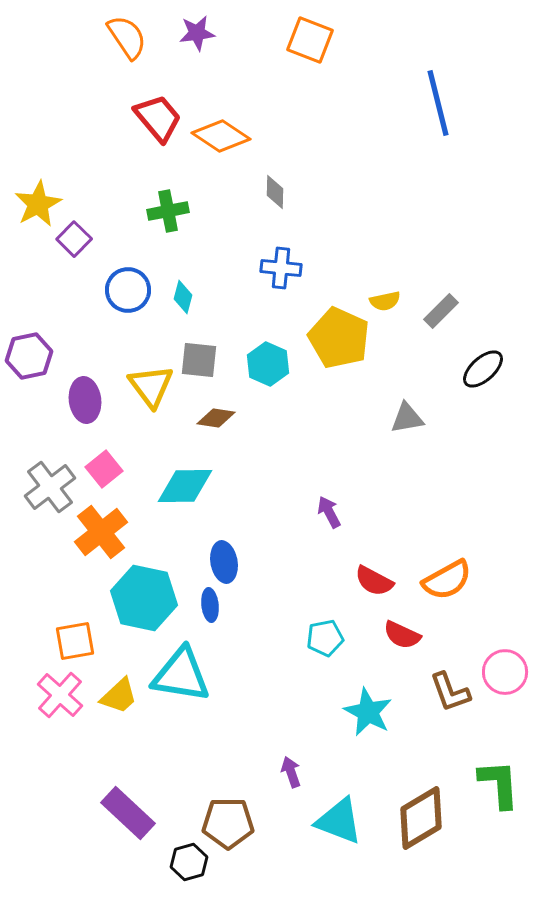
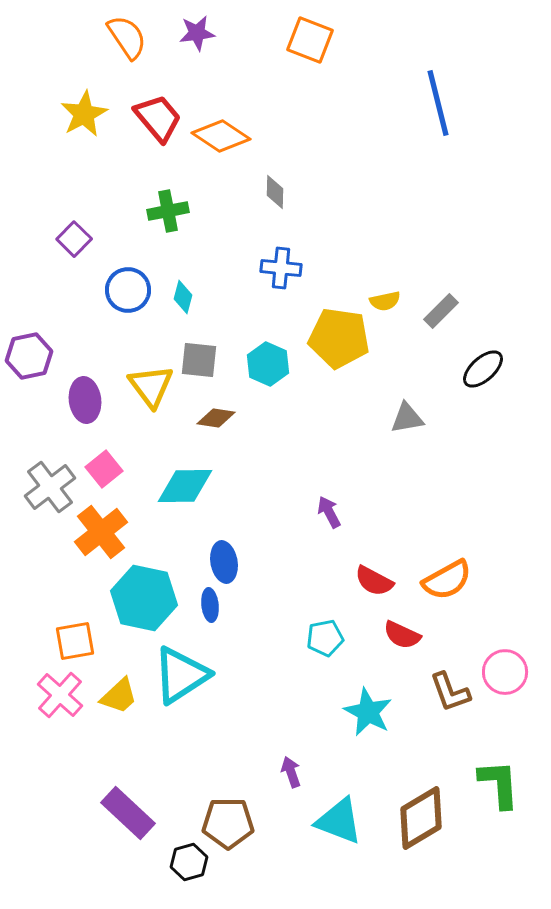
yellow star at (38, 204): moved 46 px right, 90 px up
yellow pentagon at (339, 338): rotated 16 degrees counterclockwise
cyan triangle at (181, 675): rotated 42 degrees counterclockwise
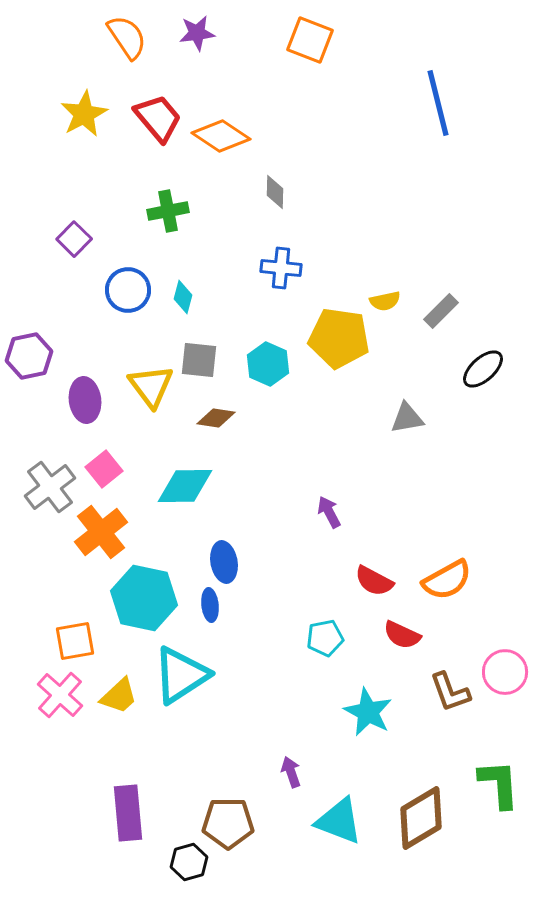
purple rectangle at (128, 813): rotated 42 degrees clockwise
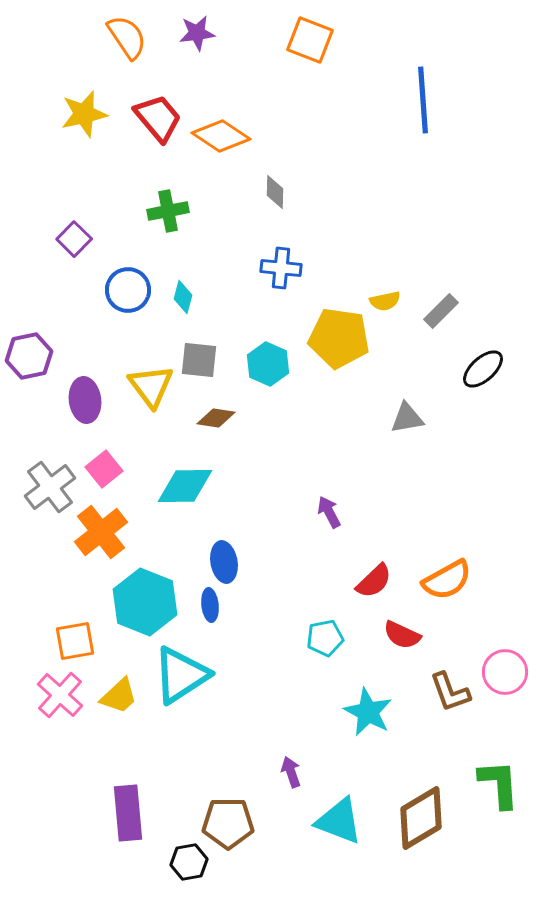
blue line at (438, 103): moved 15 px left, 3 px up; rotated 10 degrees clockwise
yellow star at (84, 114): rotated 15 degrees clockwise
red semicircle at (374, 581): rotated 72 degrees counterclockwise
cyan hexagon at (144, 598): moved 1 px right, 4 px down; rotated 10 degrees clockwise
black hexagon at (189, 862): rotated 6 degrees clockwise
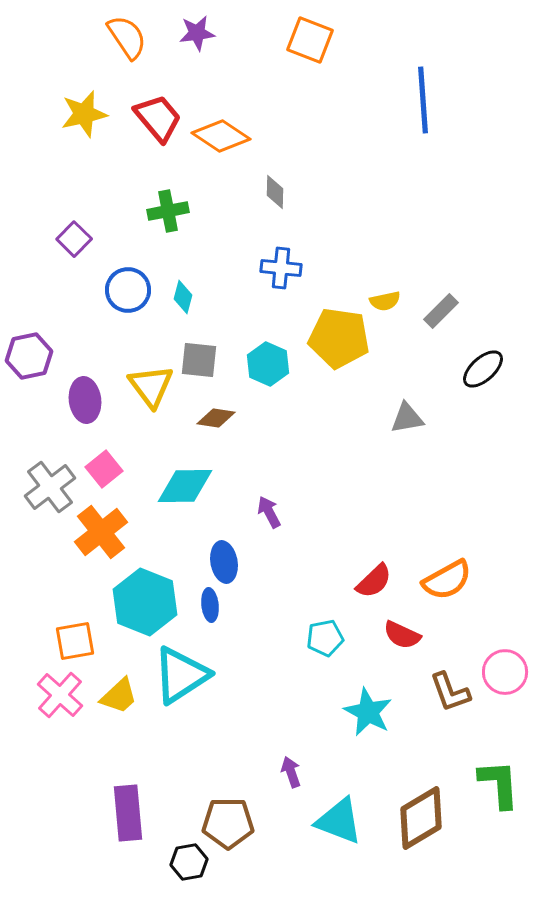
purple arrow at (329, 512): moved 60 px left
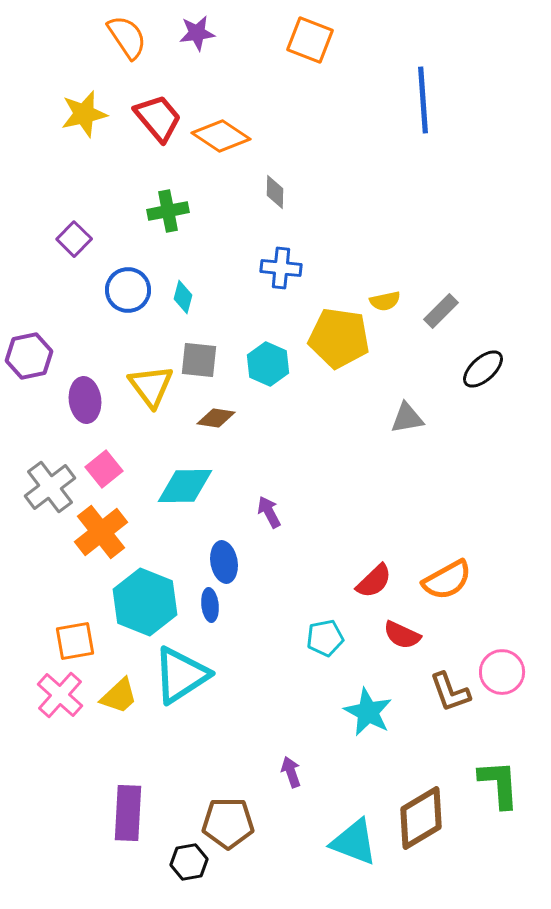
pink circle at (505, 672): moved 3 px left
purple rectangle at (128, 813): rotated 8 degrees clockwise
cyan triangle at (339, 821): moved 15 px right, 21 px down
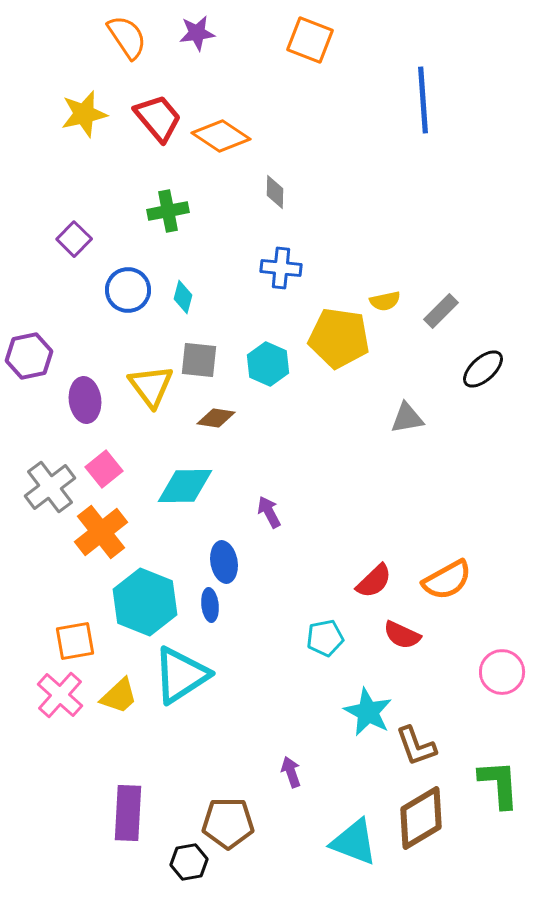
brown L-shape at (450, 692): moved 34 px left, 54 px down
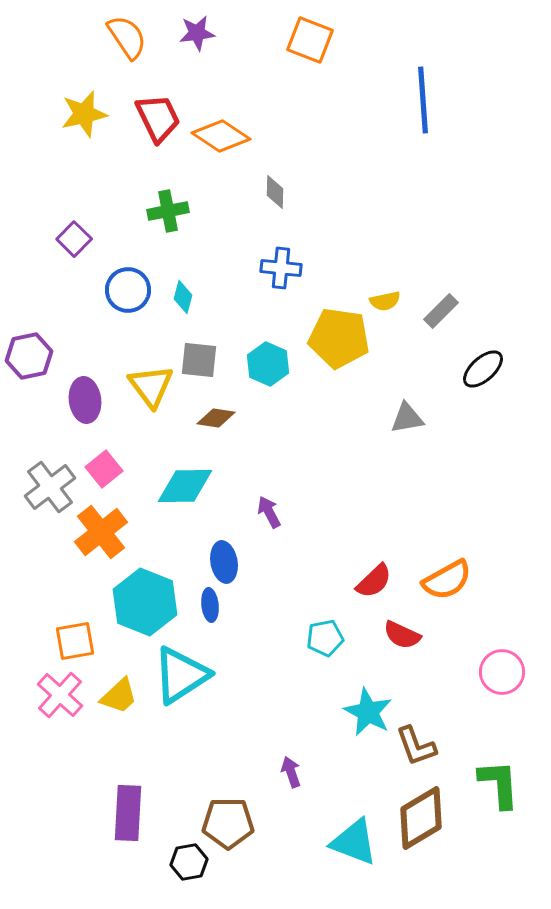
red trapezoid at (158, 118): rotated 14 degrees clockwise
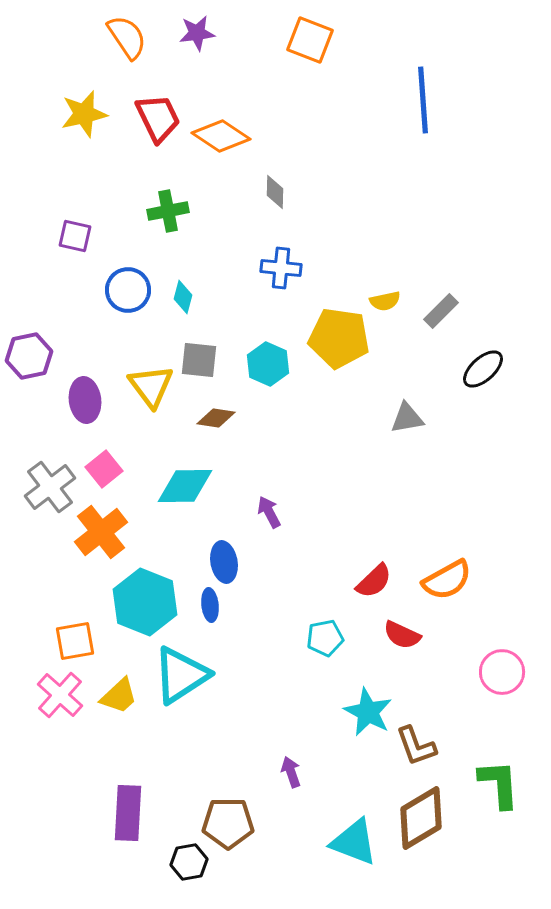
purple square at (74, 239): moved 1 px right, 3 px up; rotated 32 degrees counterclockwise
